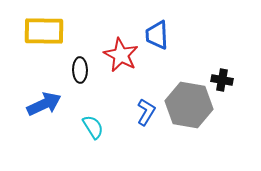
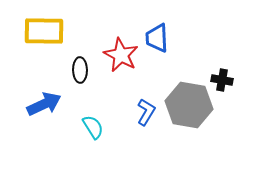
blue trapezoid: moved 3 px down
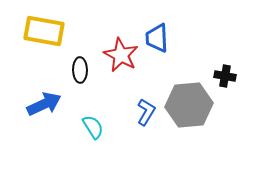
yellow rectangle: rotated 9 degrees clockwise
black cross: moved 3 px right, 4 px up
gray hexagon: rotated 15 degrees counterclockwise
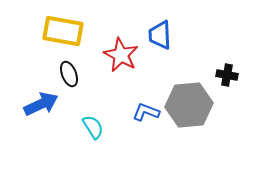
yellow rectangle: moved 19 px right
blue trapezoid: moved 3 px right, 3 px up
black ellipse: moved 11 px left, 4 px down; rotated 20 degrees counterclockwise
black cross: moved 2 px right, 1 px up
blue arrow: moved 3 px left
blue L-shape: rotated 100 degrees counterclockwise
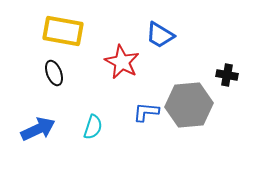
blue trapezoid: rotated 56 degrees counterclockwise
red star: moved 1 px right, 7 px down
black ellipse: moved 15 px left, 1 px up
blue arrow: moved 3 px left, 25 px down
blue L-shape: rotated 16 degrees counterclockwise
cyan semicircle: rotated 50 degrees clockwise
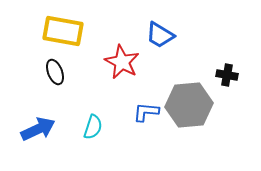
black ellipse: moved 1 px right, 1 px up
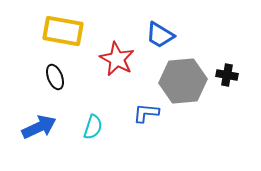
red star: moved 5 px left, 3 px up
black ellipse: moved 5 px down
gray hexagon: moved 6 px left, 24 px up
blue L-shape: moved 1 px down
blue arrow: moved 1 px right, 2 px up
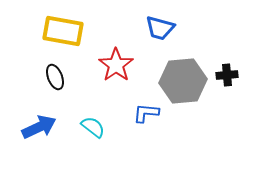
blue trapezoid: moved 7 px up; rotated 16 degrees counterclockwise
red star: moved 1 px left, 6 px down; rotated 8 degrees clockwise
black cross: rotated 15 degrees counterclockwise
cyan semicircle: rotated 70 degrees counterclockwise
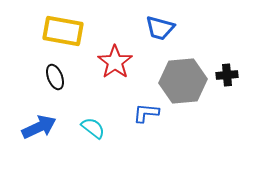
red star: moved 1 px left, 3 px up
cyan semicircle: moved 1 px down
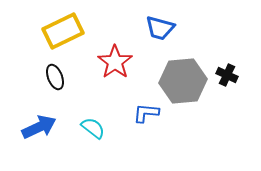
yellow rectangle: rotated 36 degrees counterclockwise
black cross: rotated 30 degrees clockwise
